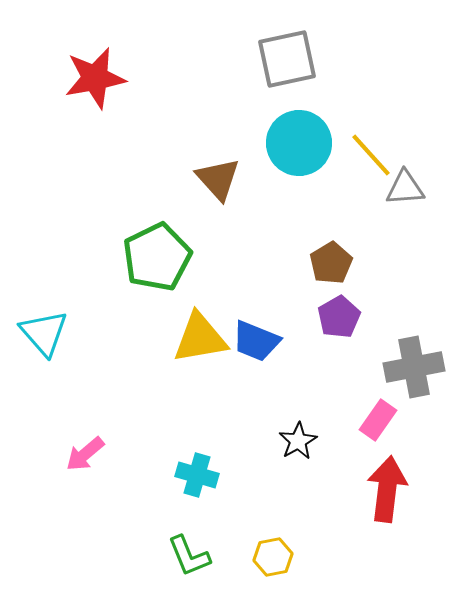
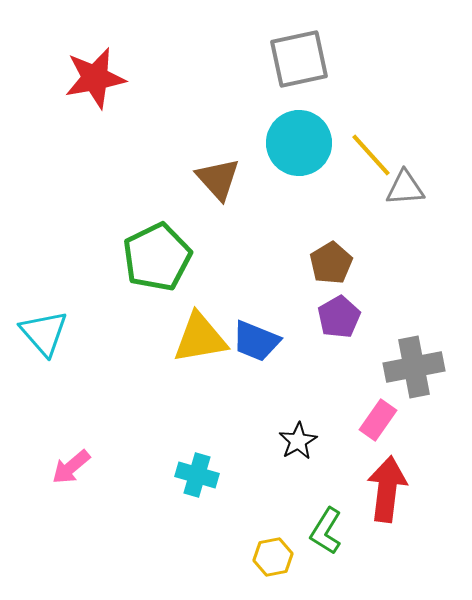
gray square: moved 12 px right
pink arrow: moved 14 px left, 13 px down
green L-shape: moved 137 px right, 25 px up; rotated 54 degrees clockwise
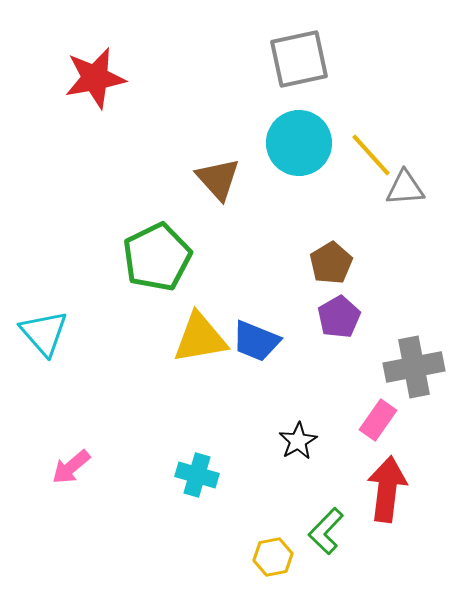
green L-shape: rotated 12 degrees clockwise
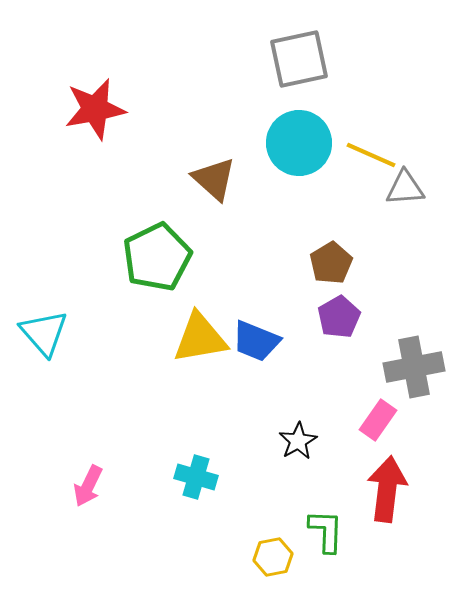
red star: moved 31 px down
yellow line: rotated 24 degrees counterclockwise
brown triangle: moved 4 px left; rotated 6 degrees counterclockwise
pink arrow: moved 17 px right, 19 px down; rotated 24 degrees counterclockwise
cyan cross: moved 1 px left, 2 px down
green L-shape: rotated 138 degrees clockwise
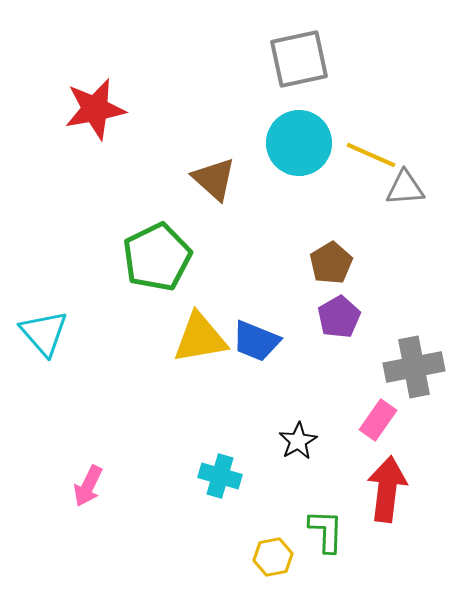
cyan cross: moved 24 px right, 1 px up
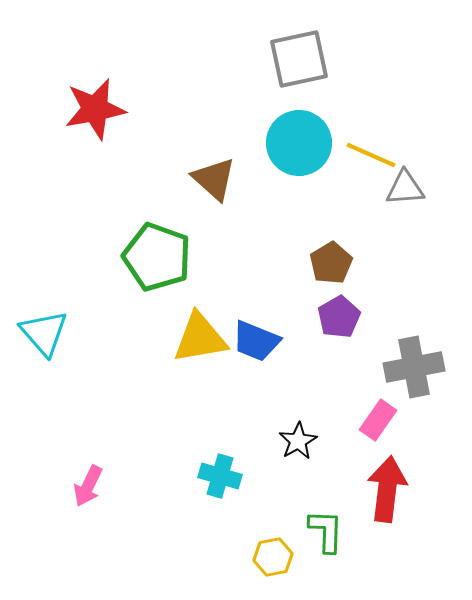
green pentagon: rotated 26 degrees counterclockwise
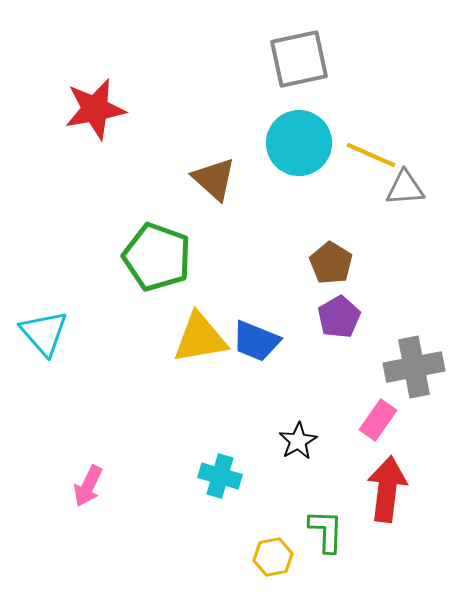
brown pentagon: rotated 9 degrees counterclockwise
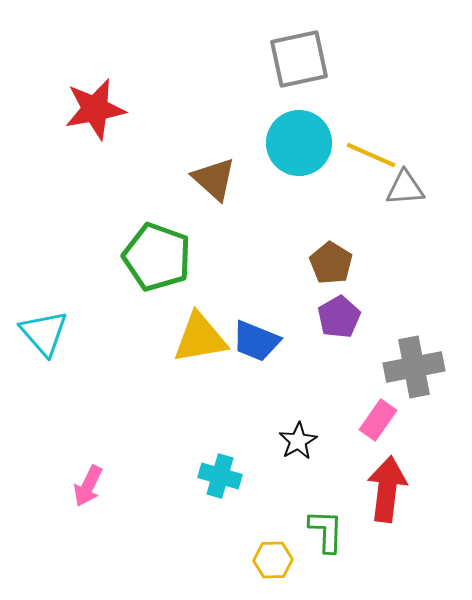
yellow hexagon: moved 3 px down; rotated 9 degrees clockwise
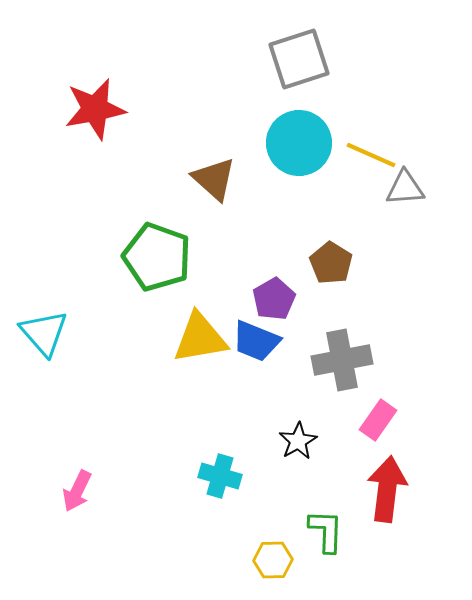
gray square: rotated 6 degrees counterclockwise
purple pentagon: moved 65 px left, 18 px up
gray cross: moved 72 px left, 7 px up
pink arrow: moved 11 px left, 5 px down
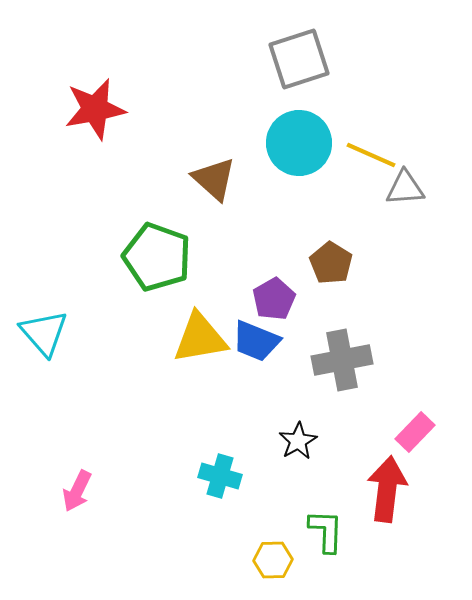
pink rectangle: moved 37 px right, 12 px down; rotated 9 degrees clockwise
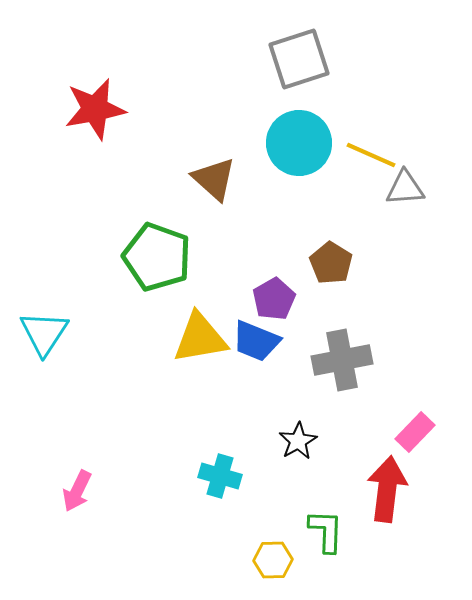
cyan triangle: rotated 14 degrees clockwise
